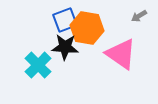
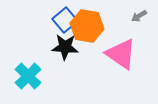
blue square: rotated 20 degrees counterclockwise
orange hexagon: moved 2 px up
cyan cross: moved 10 px left, 11 px down
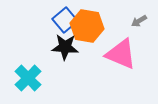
gray arrow: moved 5 px down
pink triangle: rotated 12 degrees counterclockwise
cyan cross: moved 2 px down
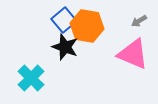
blue square: moved 1 px left
black star: rotated 16 degrees clockwise
pink triangle: moved 12 px right
cyan cross: moved 3 px right
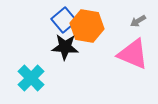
gray arrow: moved 1 px left
black star: rotated 16 degrees counterclockwise
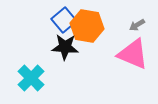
gray arrow: moved 1 px left, 4 px down
